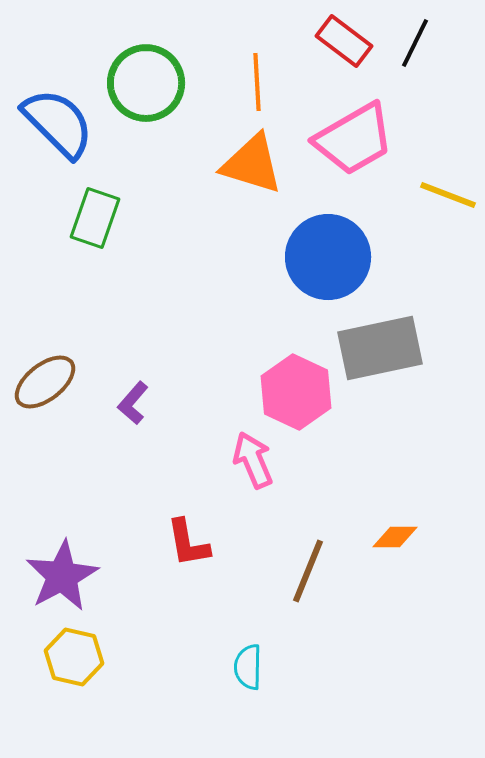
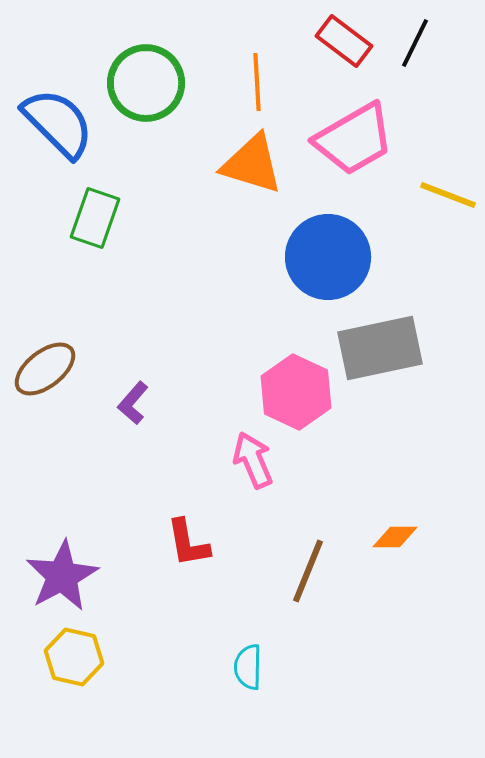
brown ellipse: moved 13 px up
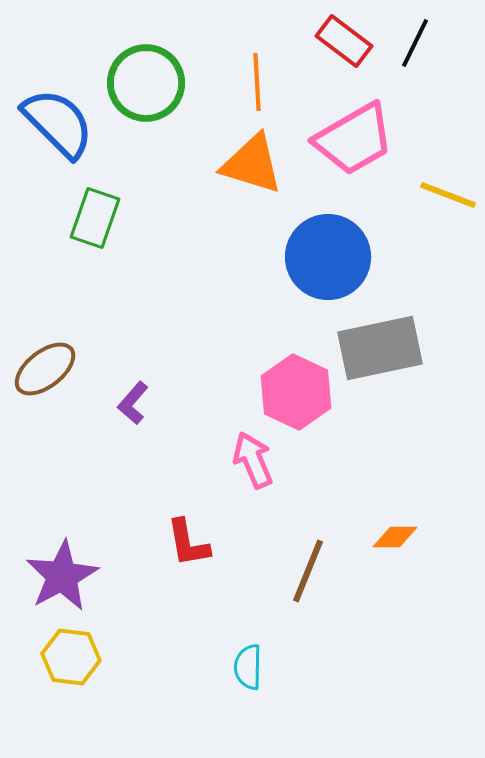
yellow hexagon: moved 3 px left; rotated 6 degrees counterclockwise
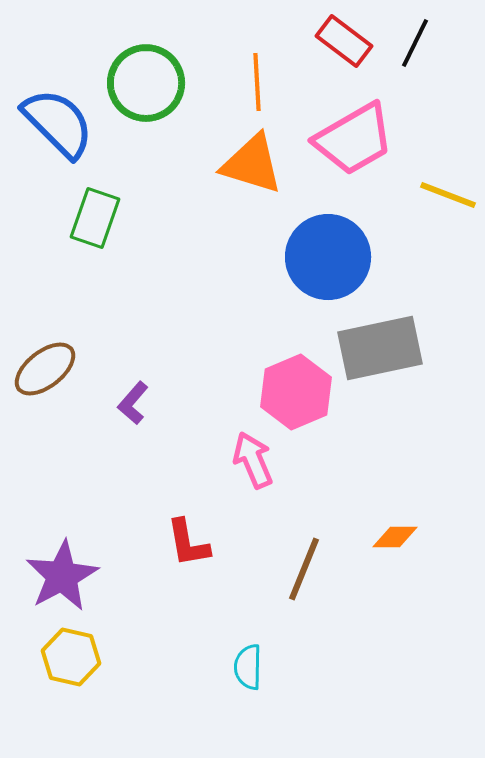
pink hexagon: rotated 12 degrees clockwise
brown line: moved 4 px left, 2 px up
yellow hexagon: rotated 6 degrees clockwise
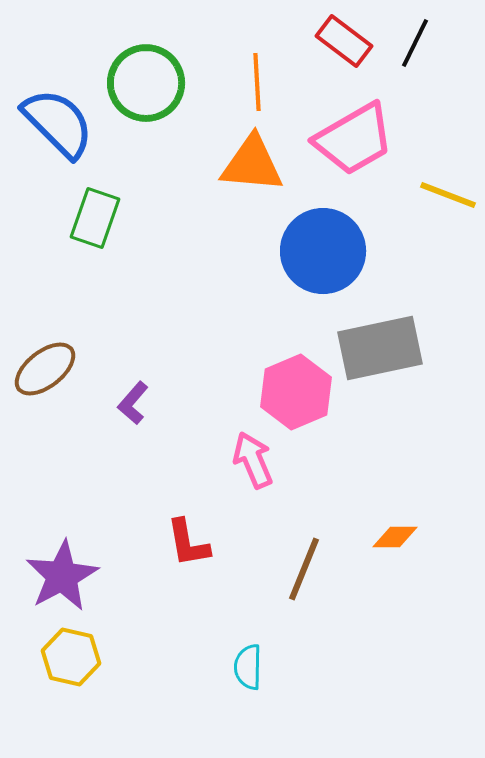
orange triangle: rotated 12 degrees counterclockwise
blue circle: moved 5 px left, 6 px up
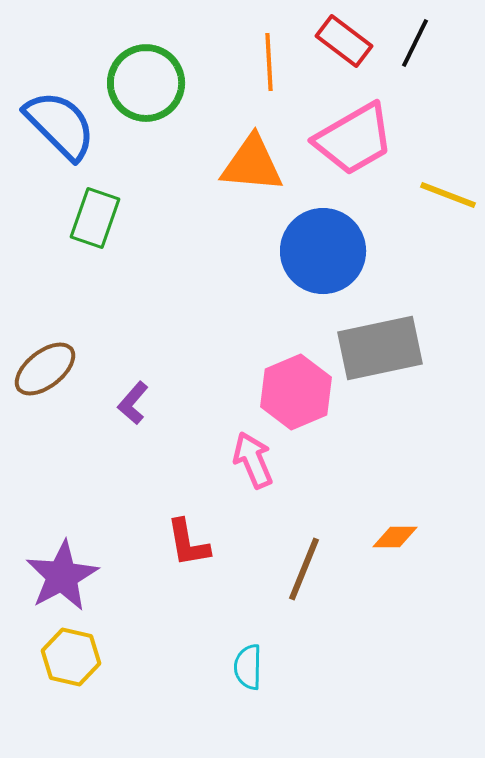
orange line: moved 12 px right, 20 px up
blue semicircle: moved 2 px right, 2 px down
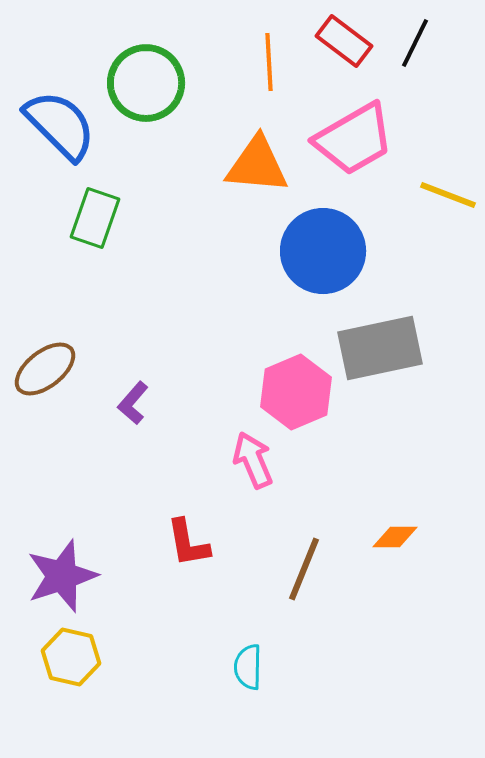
orange triangle: moved 5 px right, 1 px down
purple star: rotated 10 degrees clockwise
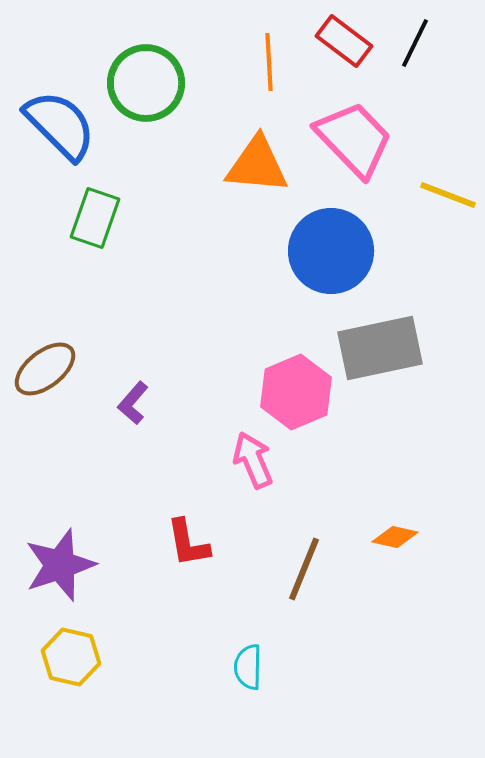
pink trapezoid: rotated 104 degrees counterclockwise
blue circle: moved 8 px right
orange diamond: rotated 12 degrees clockwise
purple star: moved 2 px left, 11 px up
